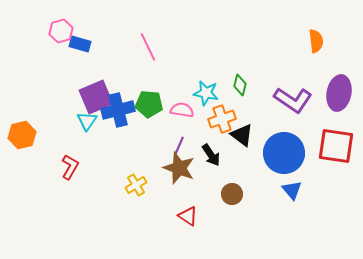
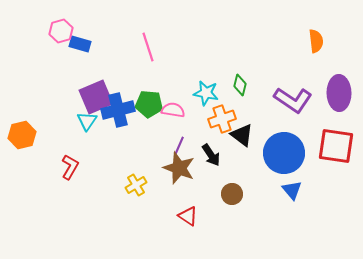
pink line: rotated 8 degrees clockwise
purple ellipse: rotated 12 degrees counterclockwise
pink semicircle: moved 9 px left
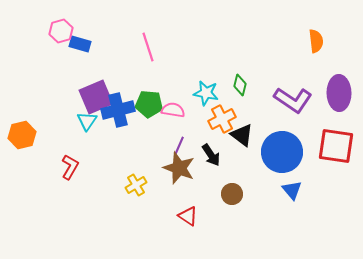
orange cross: rotated 8 degrees counterclockwise
blue circle: moved 2 px left, 1 px up
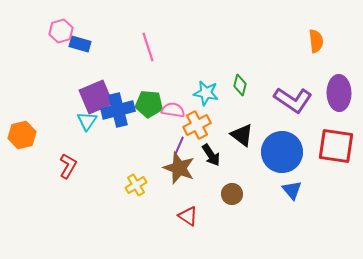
orange cross: moved 25 px left, 6 px down
red L-shape: moved 2 px left, 1 px up
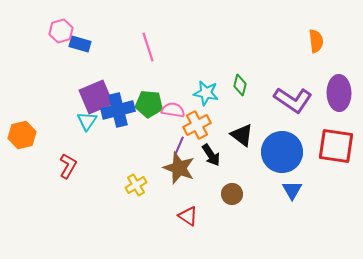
blue triangle: rotated 10 degrees clockwise
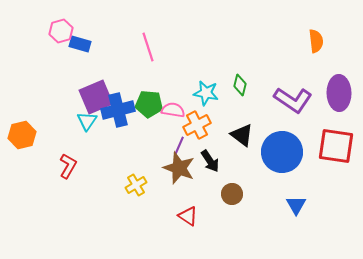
black arrow: moved 1 px left, 6 px down
blue triangle: moved 4 px right, 15 px down
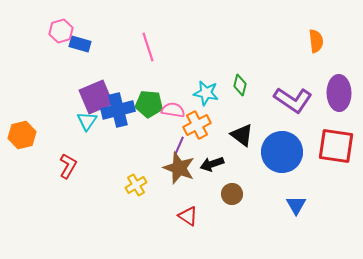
black arrow: moved 2 px right, 3 px down; rotated 105 degrees clockwise
